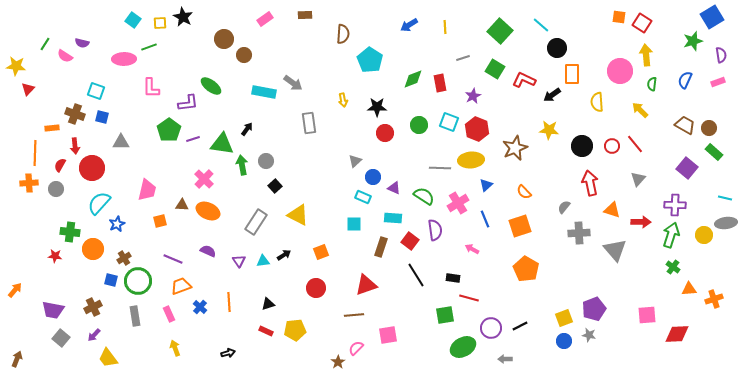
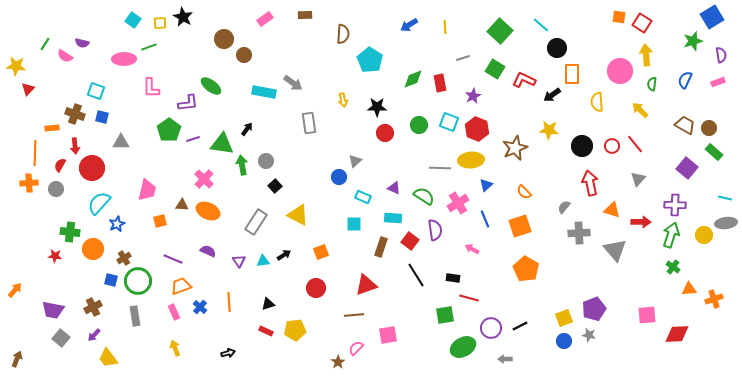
blue circle at (373, 177): moved 34 px left
pink rectangle at (169, 314): moved 5 px right, 2 px up
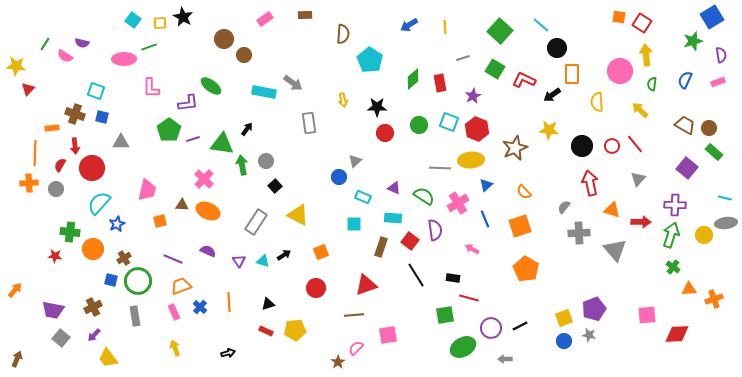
green diamond at (413, 79): rotated 20 degrees counterclockwise
cyan triangle at (263, 261): rotated 24 degrees clockwise
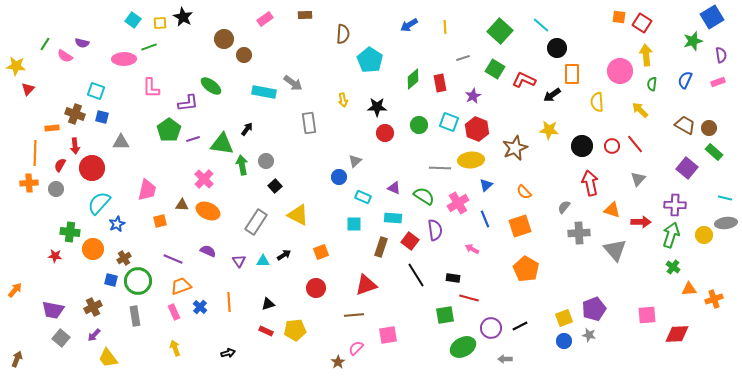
cyan triangle at (263, 261): rotated 16 degrees counterclockwise
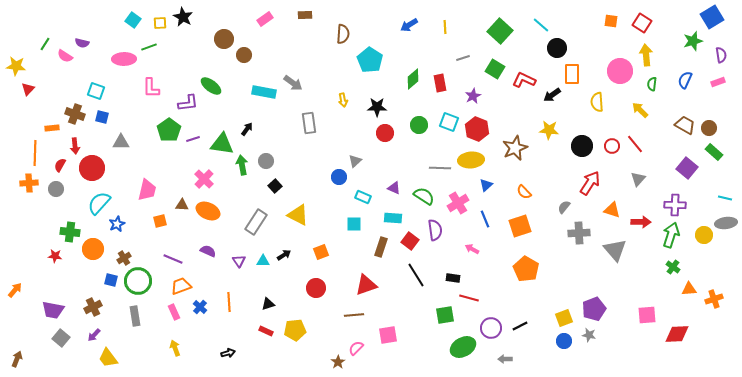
orange square at (619, 17): moved 8 px left, 4 px down
red arrow at (590, 183): rotated 45 degrees clockwise
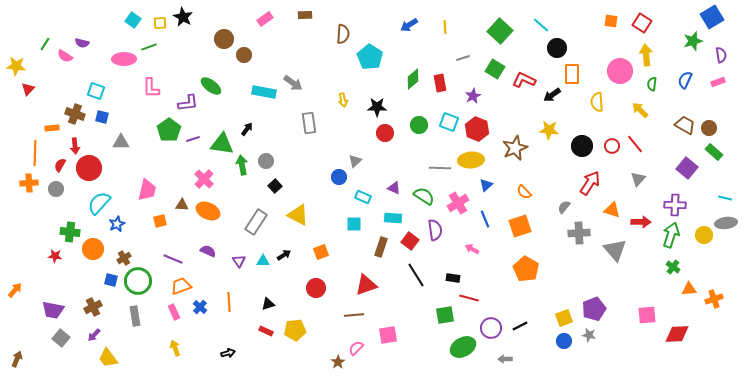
cyan pentagon at (370, 60): moved 3 px up
red circle at (92, 168): moved 3 px left
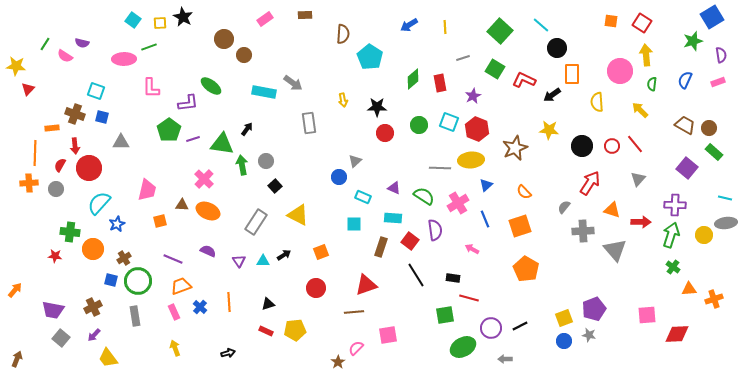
gray cross at (579, 233): moved 4 px right, 2 px up
brown line at (354, 315): moved 3 px up
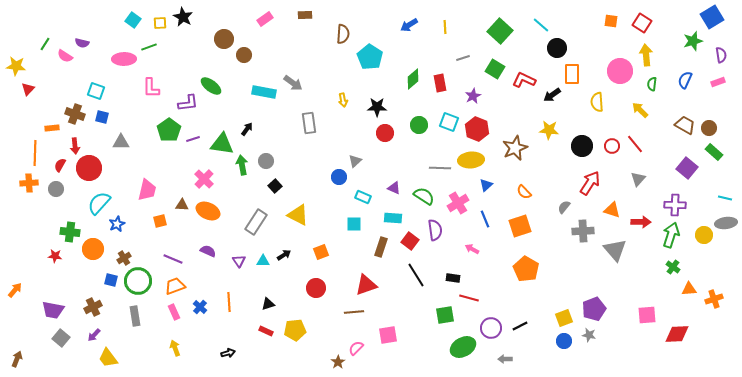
orange trapezoid at (181, 286): moved 6 px left
